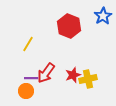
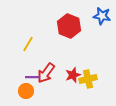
blue star: moved 1 px left; rotated 30 degrees counterclockwise
purple line: moved 1 px right, 1 px up
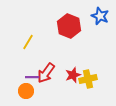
blue star: moved 2 px left; rotated 12 degrees clockwise
yellow line: moved 2 px up
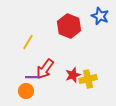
red arrow: moved 1 px left, 4 px up
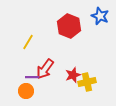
yellow cross: moved 1 px left, 3 px down
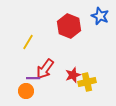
purple line: moved 1 px right, 1 px down
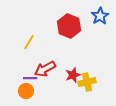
blue star: rotated 18 degrees clockwise
yellow line: moved 1 px right
red arrow: rotated 25 degrees clockwise
purple line: moved 3 px left
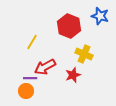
blue star: rotated 24 degrees counterclockwise
yellow line: moved 3 px right
red arrow: moved 2 px up
yellow cross: moved 3 px left, 28 px up; rotated 36 degrees clockwise
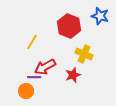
purple line: moved 4 px right, 1 px up
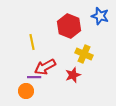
yellow line: rotated 42 degrees counterclockwise
